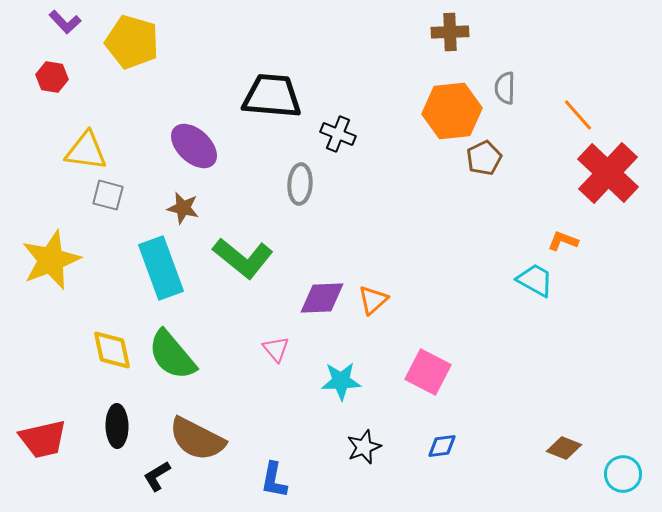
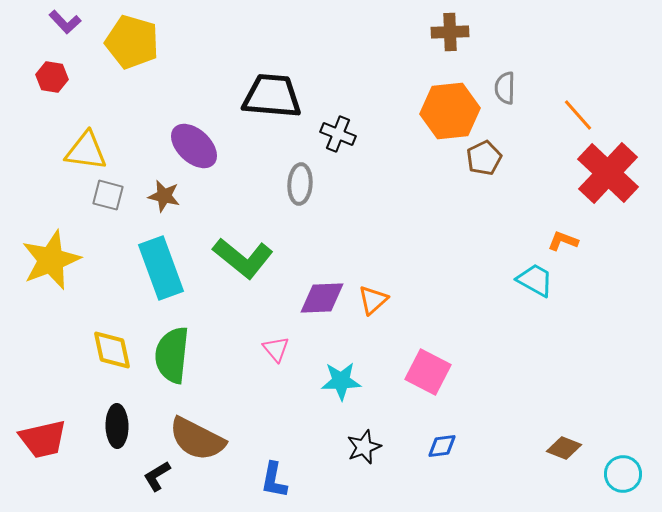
orange hexagon: moved 2 px left
brown star: moved 19 px left, 12 px up
green semicircle: rotated 46 degrees clockwise
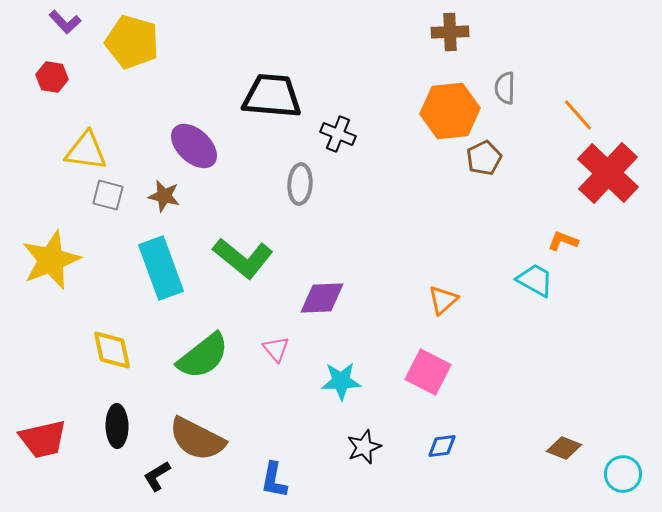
orange triangle: moved 70 px right
green semicircle: moved 31 px right, 1 px down; rotated 134 degrees counterclockwise
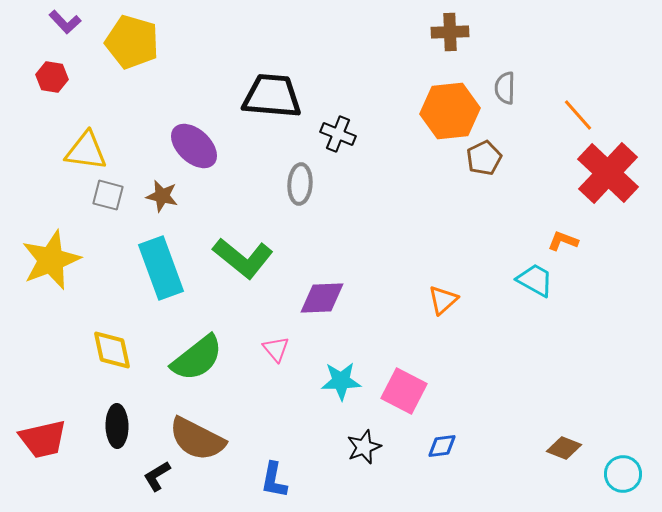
brown star: moved 2 px left
green semicircle: moved 6 px left, 2 px down
pink square: moved 24 px left, 19 px down
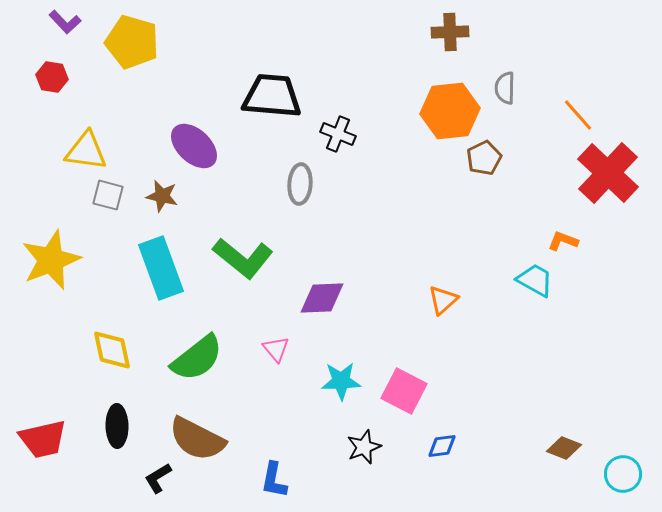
black L-shape: moved 1 px right, 2 px down
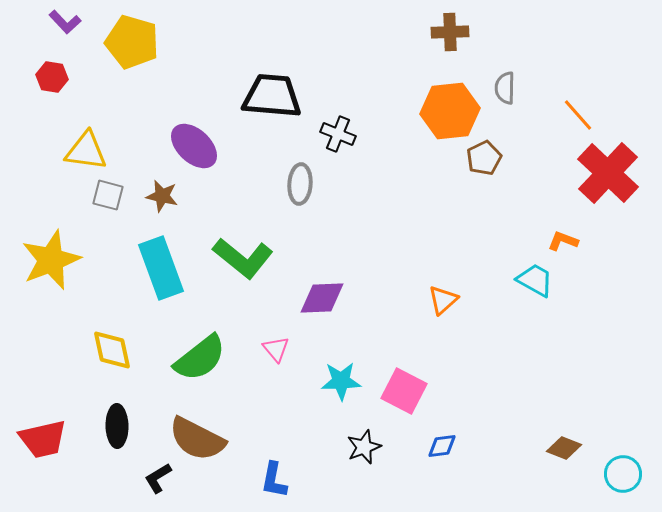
green semicircle: moved 3 px right
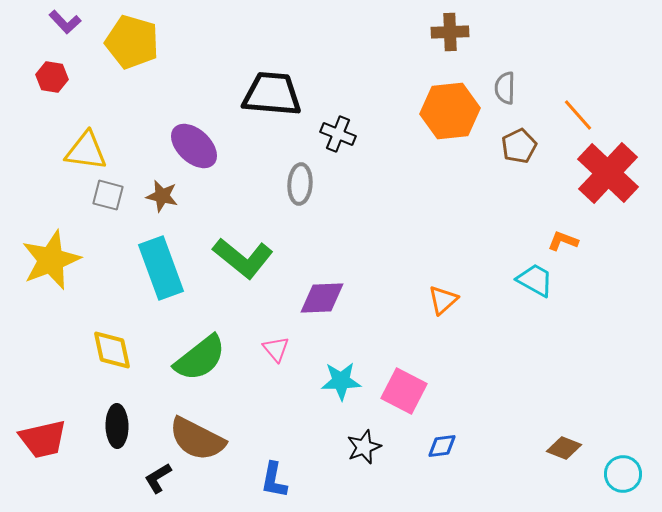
black trapezoid: moved 2 px up
brown pentagon: moved 35 px right, 12 px up
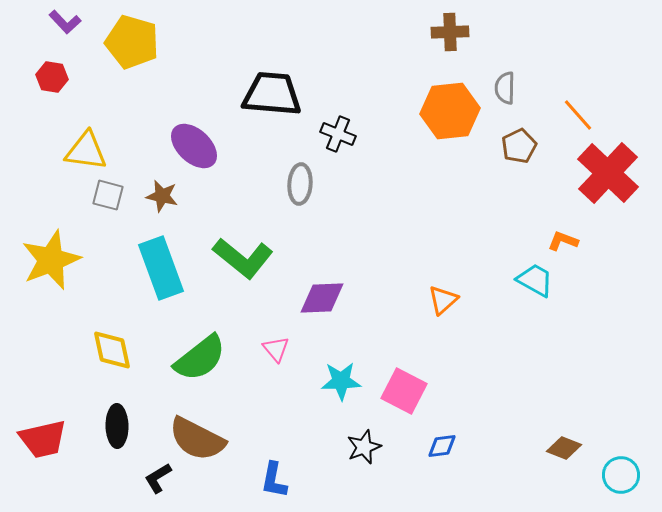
cyan circle: moved 2 px left, 1 px down
